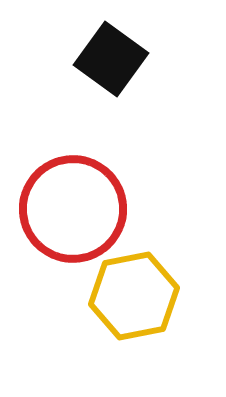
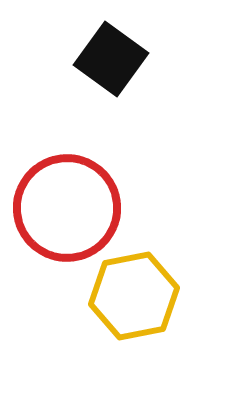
red circle: moved 6 px left, 1 px up
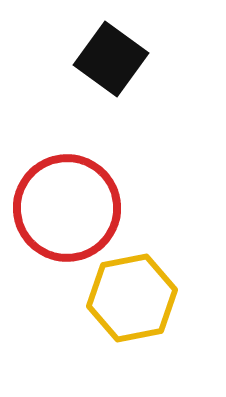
yellow hexagon: moved 2 px left, 2 px down
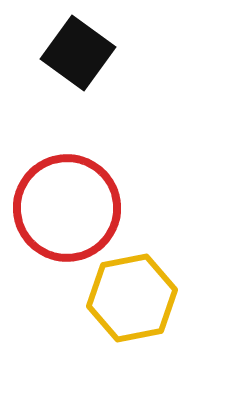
black square: moved 33 px left, 6 px up
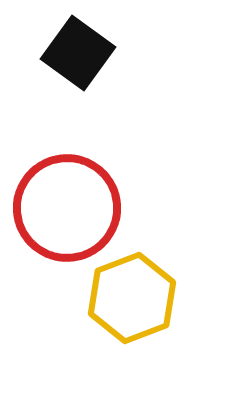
yellow hexagon: rotated 10 degrees counterclockwise
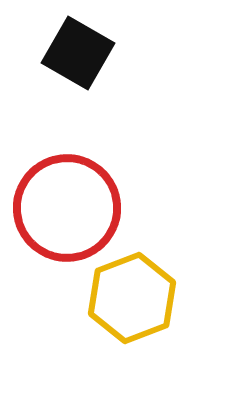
black square: rotated 6 degrees counterclockwise
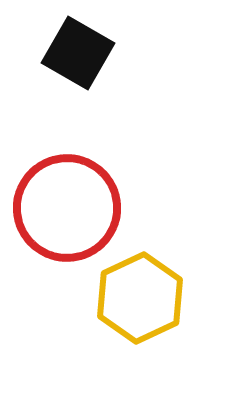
yellow hexagon: moved 8 px right; rotated 4 degrees counterclockwise
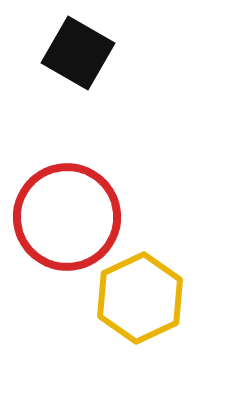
red circle: moved 9 px down
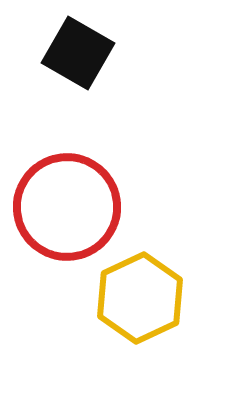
red circle: moved 10 px up
